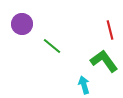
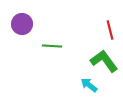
green line: rotated 36 degrees counterclockwise
cyan arrow: moved 5 px right; rotated 36 degrees counterclockwise
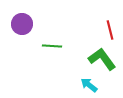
green L-shape: moved 2 px left, 2 px up
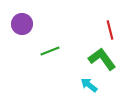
green line: moved 2 px left, 5 px down; rotated 24 degrees counterclockwise
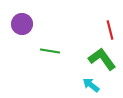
green line: rotated 30 degrees clockwise
cyan arrow: moved 2 px right
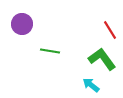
red line: rotated 18 degrees counterclockwise
